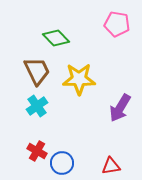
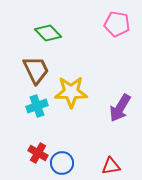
green diamond: moved 8 px left, 5 px up
brown trapezoid: moved 1 px left, 1 px up
yellow star: moved 8 px left, 13 px down
cyan cross: rotated 15 degrees clockwise
red cross: moved 1 px right, 2 px down
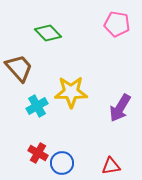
brown trapezoid: moved 17 px left, 2 px up; rotated 16 degrees counterclockwise
cyan cross: rotated 10 degrees counterclockwise
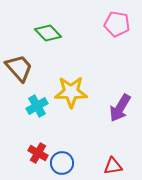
red triangle: moved 2 px right
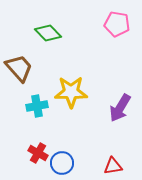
cyan cross: rotated 20 degrees clockwise
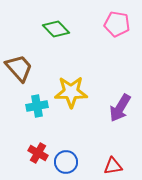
green diamond: moved 8 px right, 4 px up
blue circle: moved 4 px right, 1 px up
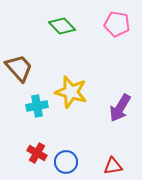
green diamond: moved 6 px right, 3 px up
yellow star: rotated 16 degrees clockwise
red cross: moved 1 px left
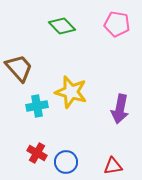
purple arrow: moved 1 px down; rotated 20 degrees counterclockwise
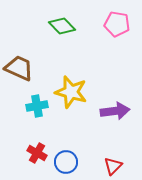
brown trapezoid: rotated 24 degrees counterclockwise
purple arrow: moved 5 px left, 2 px down; rotated 108 degrees counterclockwise
red triangle: rotated 36 degrees counterclockwise
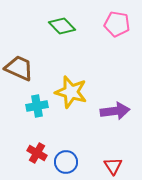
red triangle: rotated 18 degrees counterclockwise
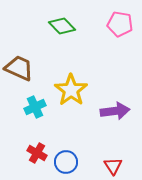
pink pentagon: moved 3 px right
yellow star: moved 2 px up; rotated 20 degrees clockwise
cyan cross: moved 2 px left, 1 px down; rotated 15 degrees counterclockwise
